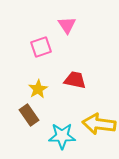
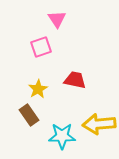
pink triangle: moved 10 px left, 6 px up
yellow arrow: rotated 12 degrees counterclockwise
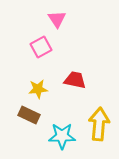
pink square: rotated 10 degrees counterclockwise
yellow star: rotated 24 degrees clockwise
brown rectangle: rotated 30 degrees counterclockwise
yellow arrow: rotated 100 degrees clockwise
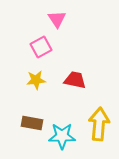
yellow star: moved 2 px left, 9 px up
brown rectangle: moved 3 px right, 8 px down; rotated 15 degrees counterclockwise
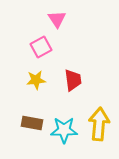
red trapezoid: moved 2 px left; rotated 70 degrees clockwise
cyan star: moved 2 px right, 6 px up
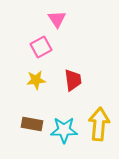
brown rectangle: moved 1 px down
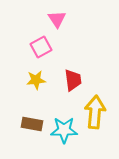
yellow arrow: moved 4 px left, 12 px up
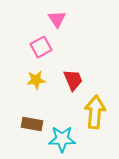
red trapezoid: rotated 15 degrees counterclockwise
cyan star: moved 2 px left, 9 px down
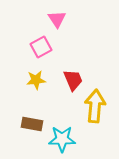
yellow arrow: moved 6 px up
